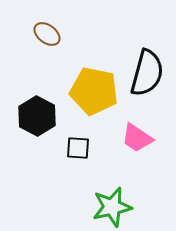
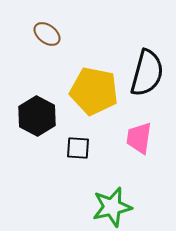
pink trapezoid: moved 2 px right; rotated 64 degrees clockwise
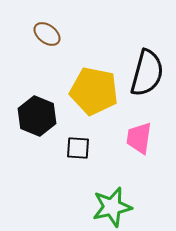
black hexagon: rotated 6 degrees counterclockwise
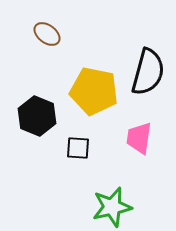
black semicircle: moved 1 px right, 1 px up
